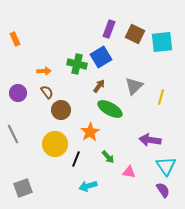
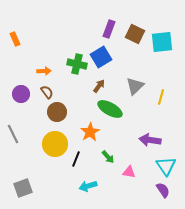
gray triangle: moved 1 px right
purple circle: moved 3 px right, 1 px down
brown circle: moved 4 px left, 2 px down
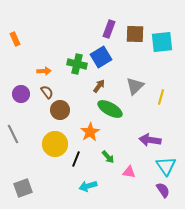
brown square: rotated 24 degrees counterclockwise
brown circle: moved 3 px right, 2 px up
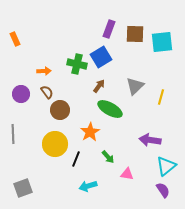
gray line: rotated 24 degrees clockwise
cyan triangle: rotated 25 degrees clockwise
pink triangle: moved 2 px left, 2 px down
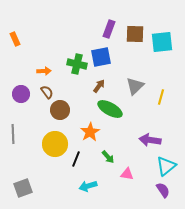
blue square: rotated 20 degrees clockwise
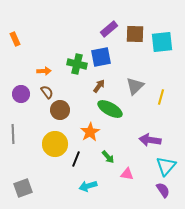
purple rectangle: rotated 30 degrees clockwise
cyan triangle: rotated 10 degrees counterclockwise
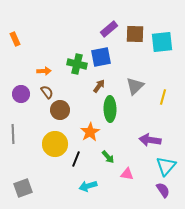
yellow line: moved 2 px right
green ellipse: rotated 60 degrees clockwise
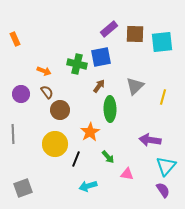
orange arrow: rotated 24 degrees clockwise
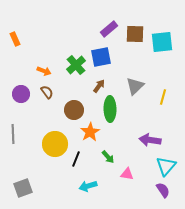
green cross: moved 1 px left, 1 px down; rotated 36 degrees clockwise
brown circle: moved 14 px right
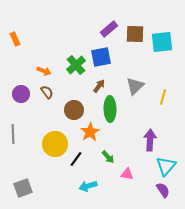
purple arrow: rotated 85 degrees clockwise
black line: rotated 14 degrees clockwise
